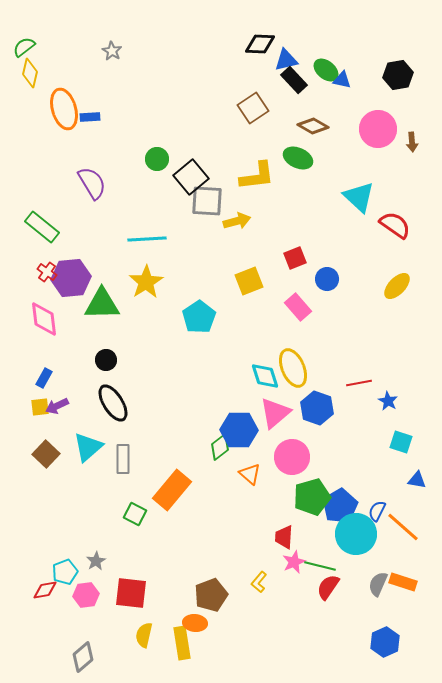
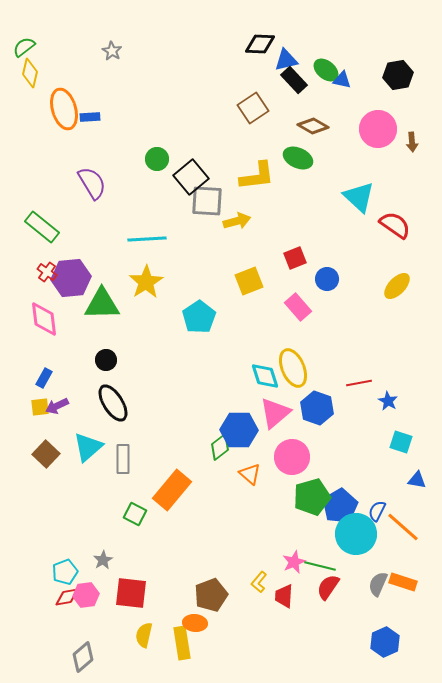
red trapezoid at (284, 537): moved 59 px down
gray star at (96, 561): moved 7 px right, 1 px up
red diamond at (45, 590): moved 22 px right, 7 px down
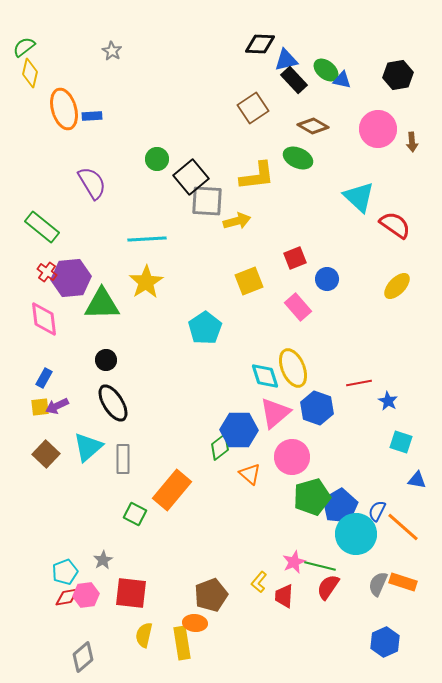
blue rectangle at (90, 117): moved 2 px right, 1 px up
cyan pentagon at (199, 317): moved 6 px right, 11 px down
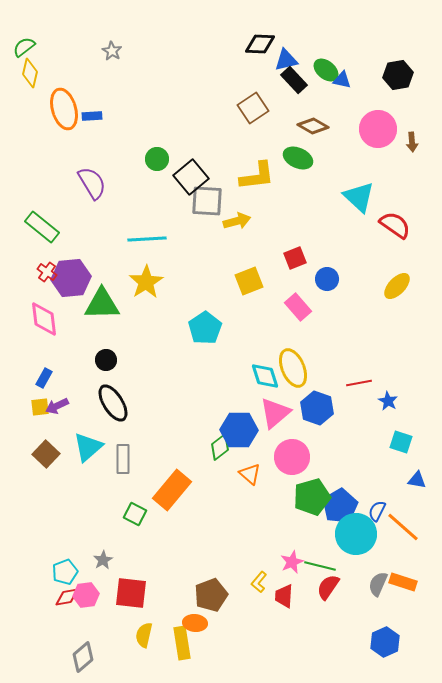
pink star at (294, 562): moved 2 px left
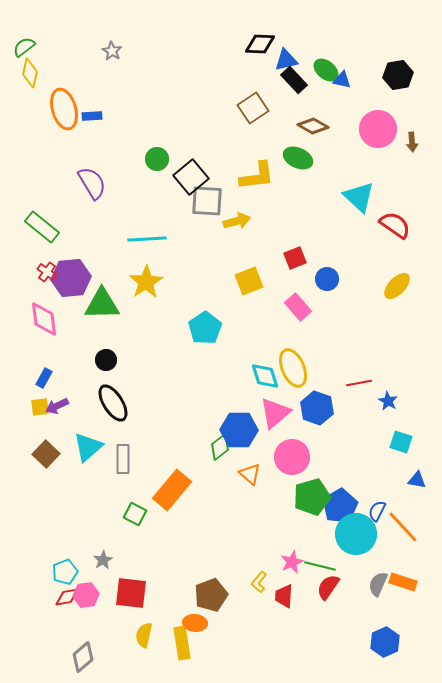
orange line at (403, 527): rotated 6 degrees clockwise
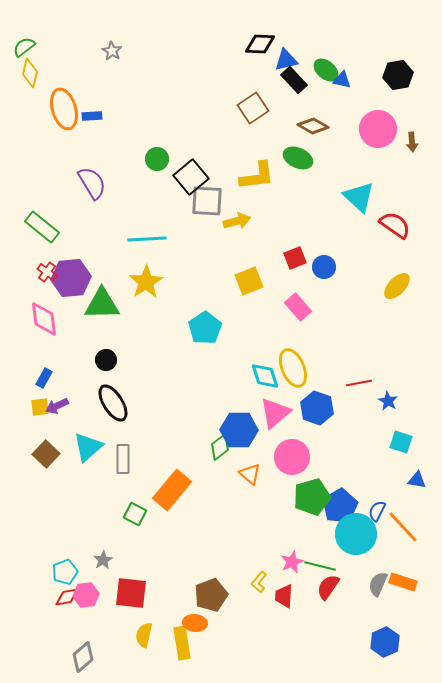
blue circle at (327, 279): moved 3 px left, 12 px up
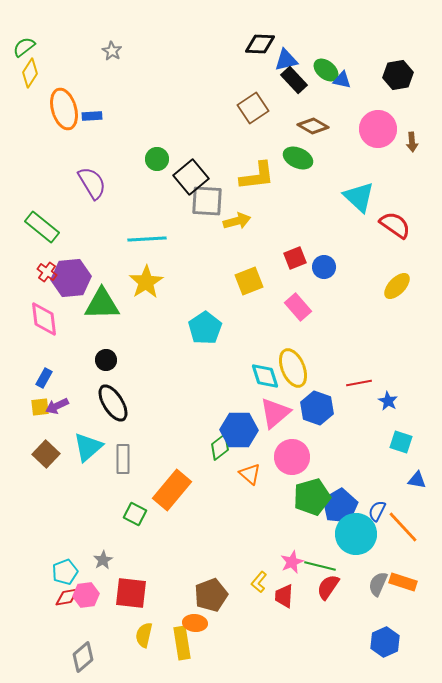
yellow diamond at (30, 73): rotated 20 degrees clockwise
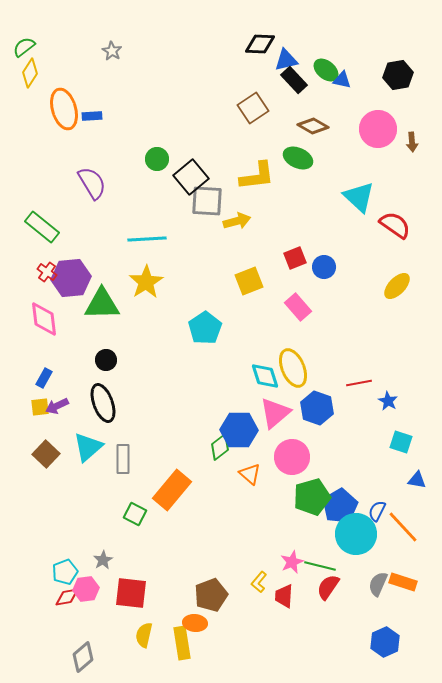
black ellipse at (113, 403): moved 10 px left; rotated 12 degrees clockwise
pink hexagon at (86, 595): moved 6 px up
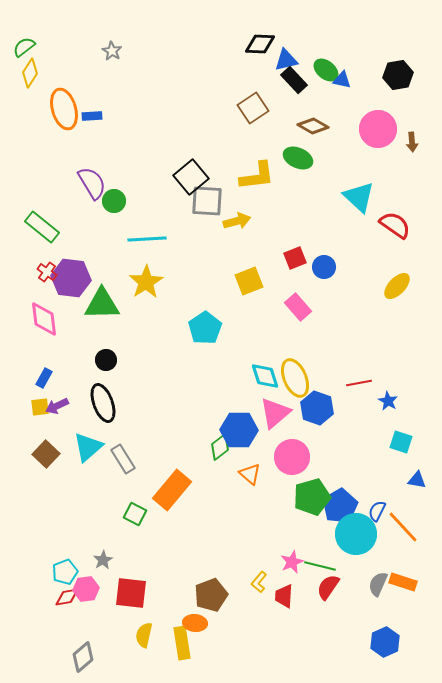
green circle at (157, 159): moved 43 px left, 42 px down
purple hexagon at (71, 278): rotated 12 degrees clockwise
yellow ellipse at (293, 368): moved 2 px right, 10 px down
gray rectangle at (123, 459): rotated 32 degrees counterclockwise
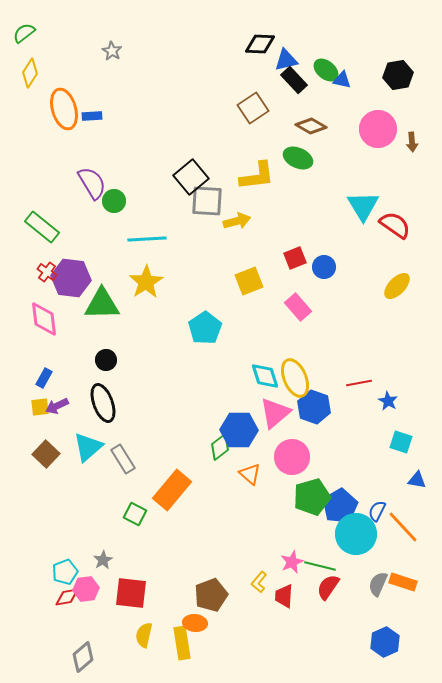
green semicircle at (24, 47): moved 14 px up
brown diamond at (313, 126): moved 2 px left
cyan triangle at (359, 197): moved 4 px right, 9 px down; rotated 16 degrees clockwise
blue hexagon at (317, 408): moved 3 px left, 1 px up
